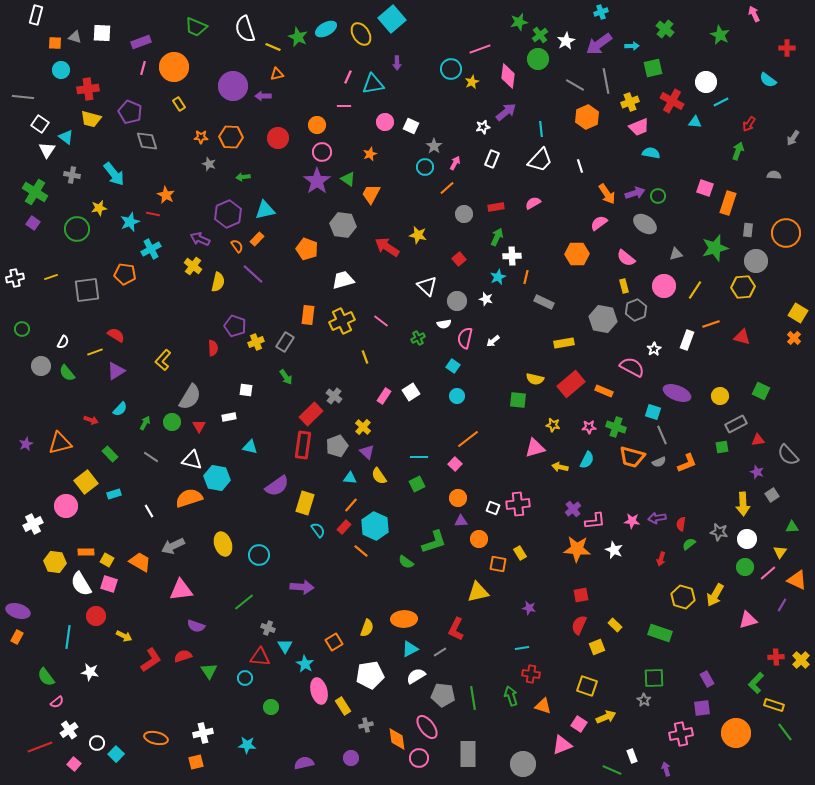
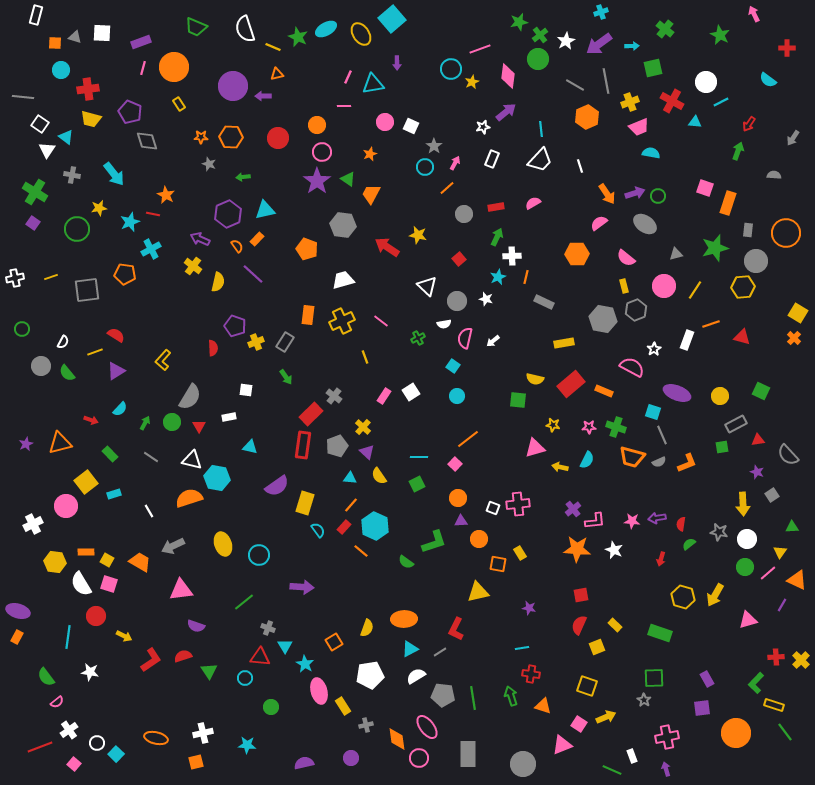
pink cross at (681, 734): moved 14 px left, 3 px down
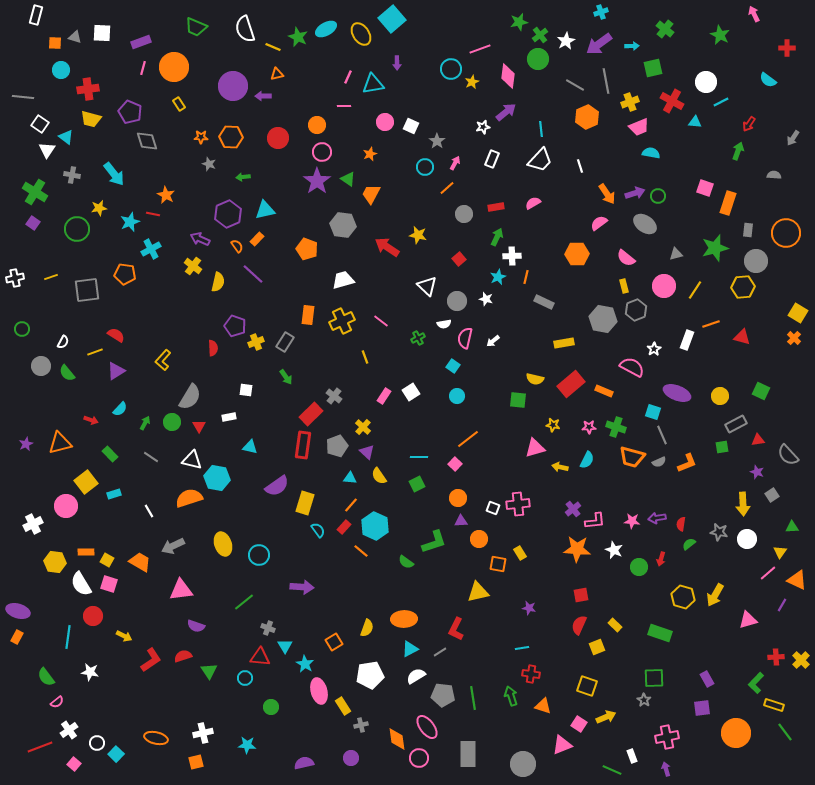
gray star at (434, 146): moved 3 px right, 5 px up
green circle at (745, 567): moved 106 px left
red circle at (96, 616): moved 3 px left
gray cross at (366, 725): moved 5 px left
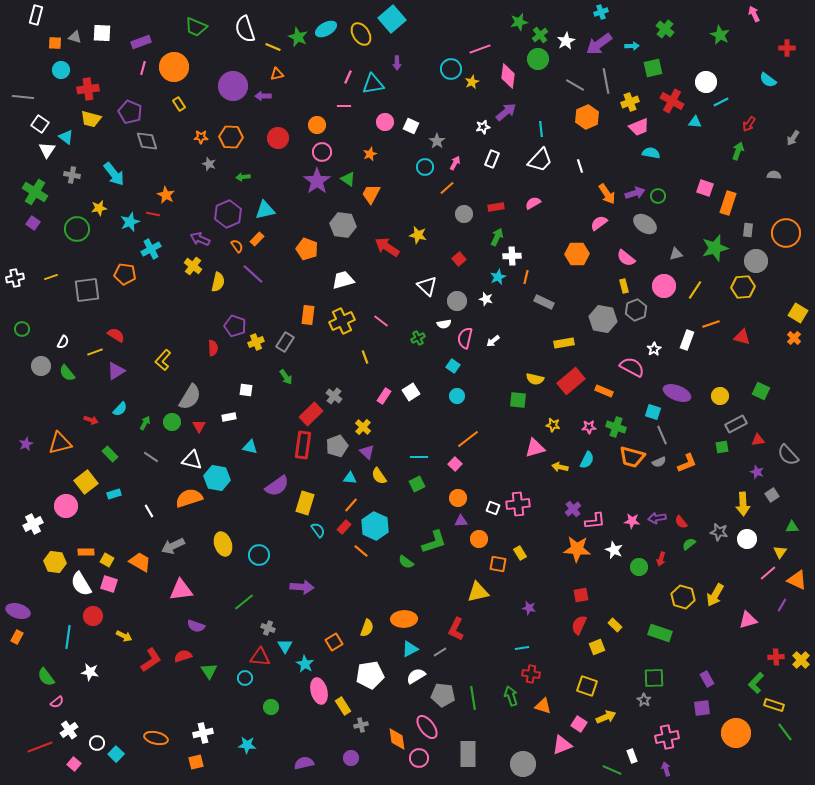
red rectangle at (571, 384): moved 3 px up
red semicircle at (681, 524): moved 2 px up; rotated 48 degrees counterclockwise
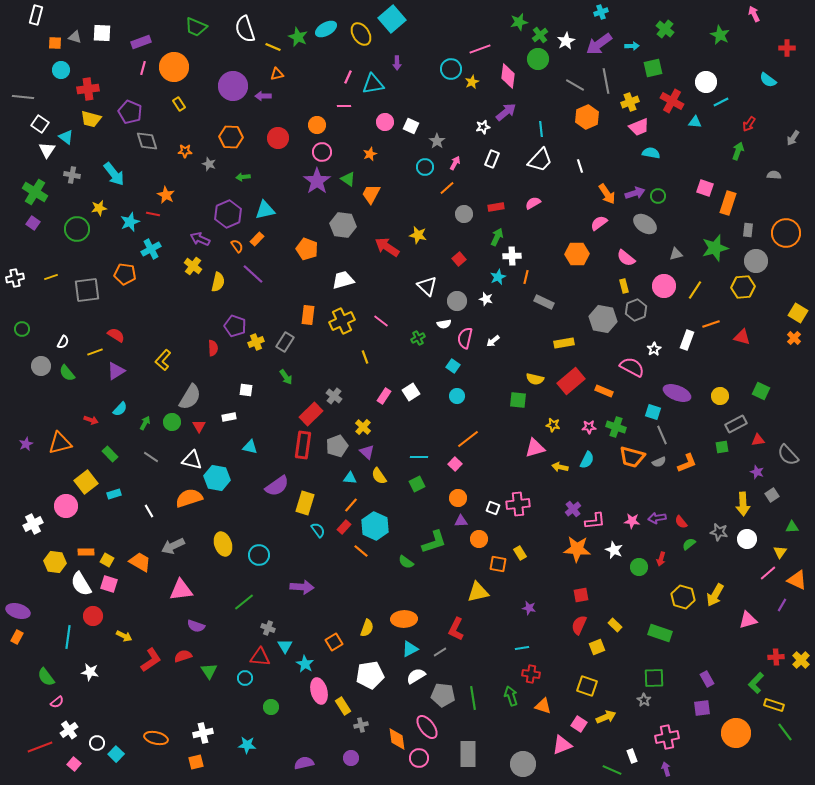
orange star at (201, 137): moved 16 px left, 14 px down
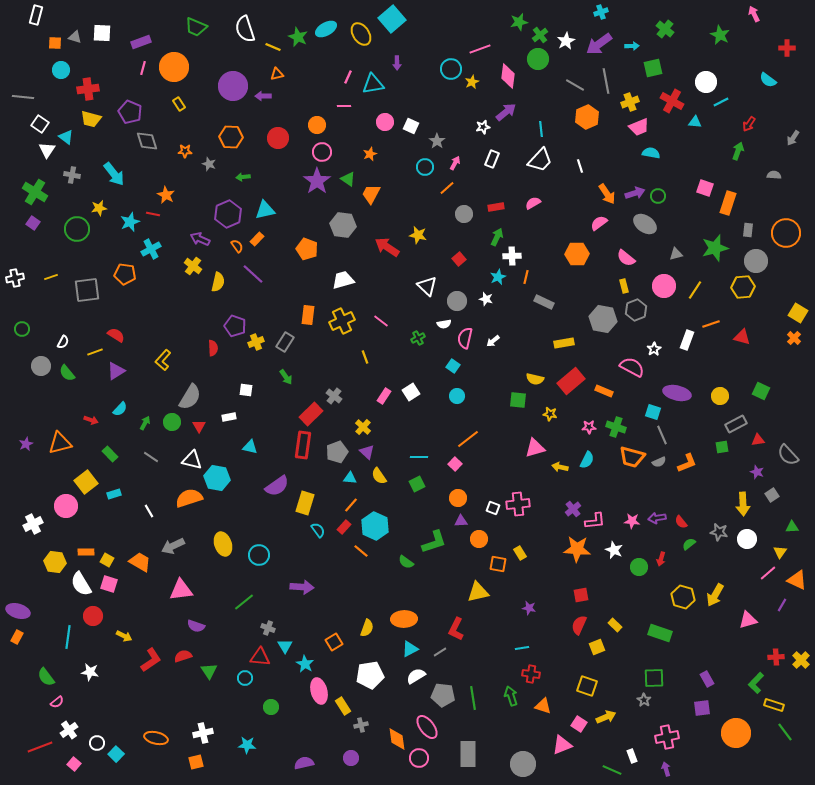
purple ellipse at (677, 393): rotated 8 degrees counterclockwise
yellow star at (553, 425): moved 3 px left, 11 px up
gray pentagon at (337, 446): moved 6 px down
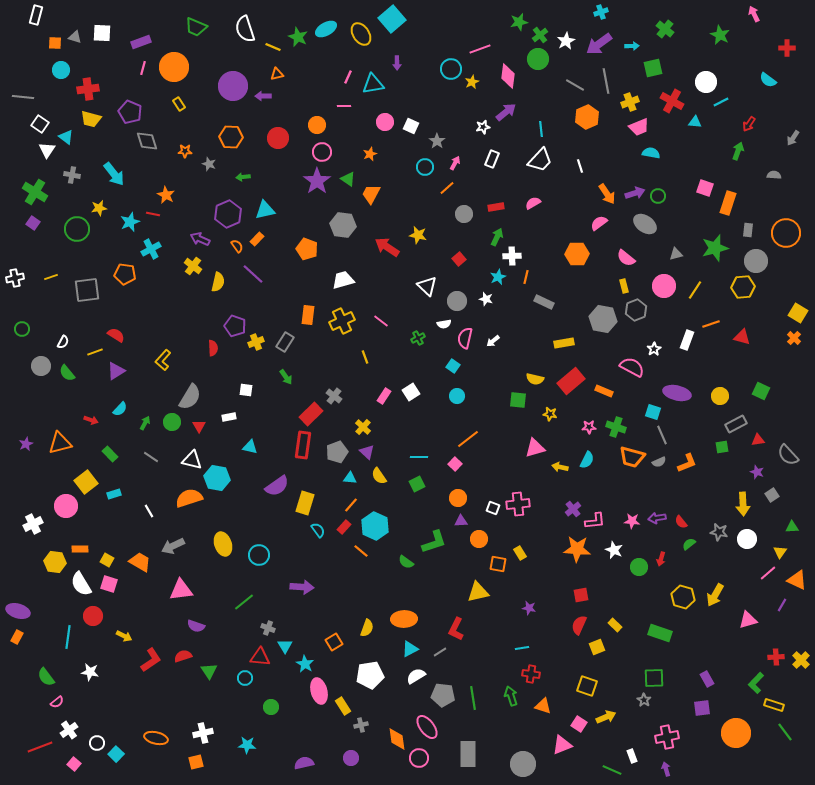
orange rectangle at (86, 552): moved 6 px left, 3 px up
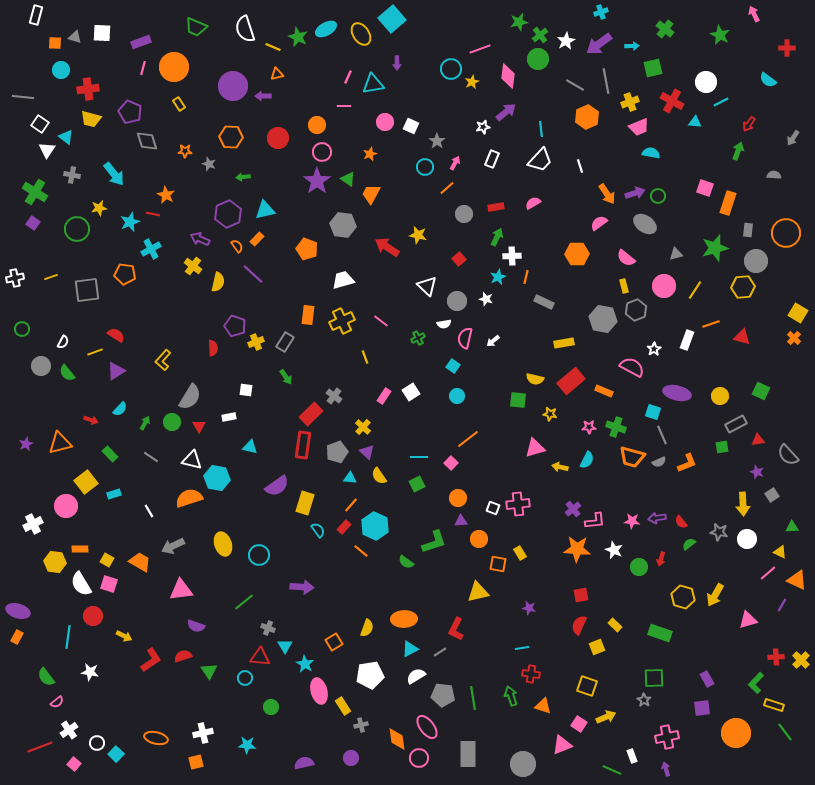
pink square at (455, 464): moved 4 px left, 1 px up
yellow triangle at (780, 552): rotated 40 degrees counterclockwise
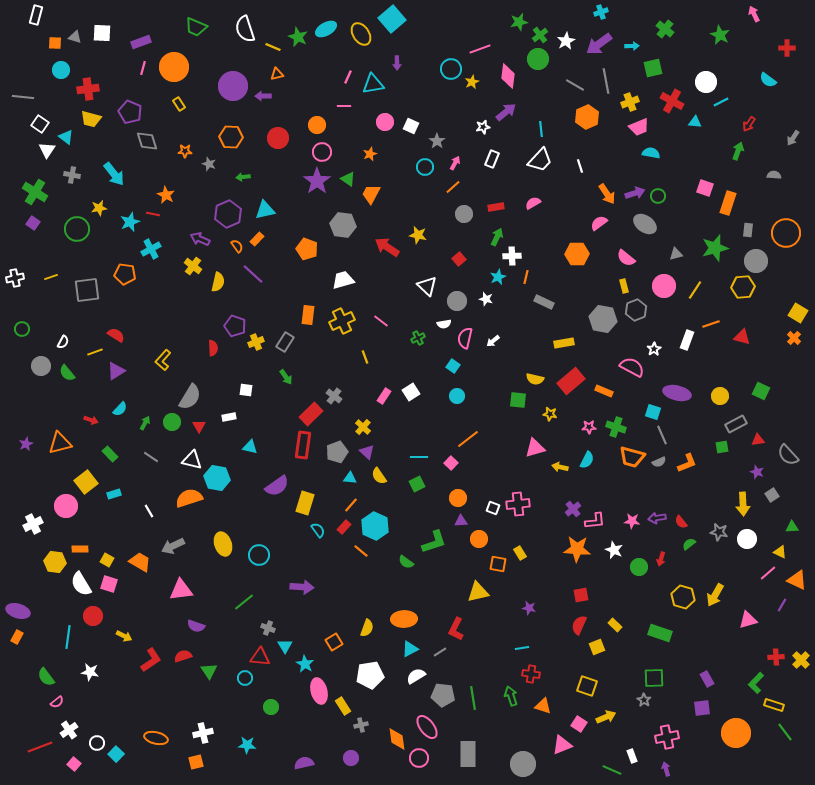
orange line at (447, 188): moved 6 px right, 1 px up
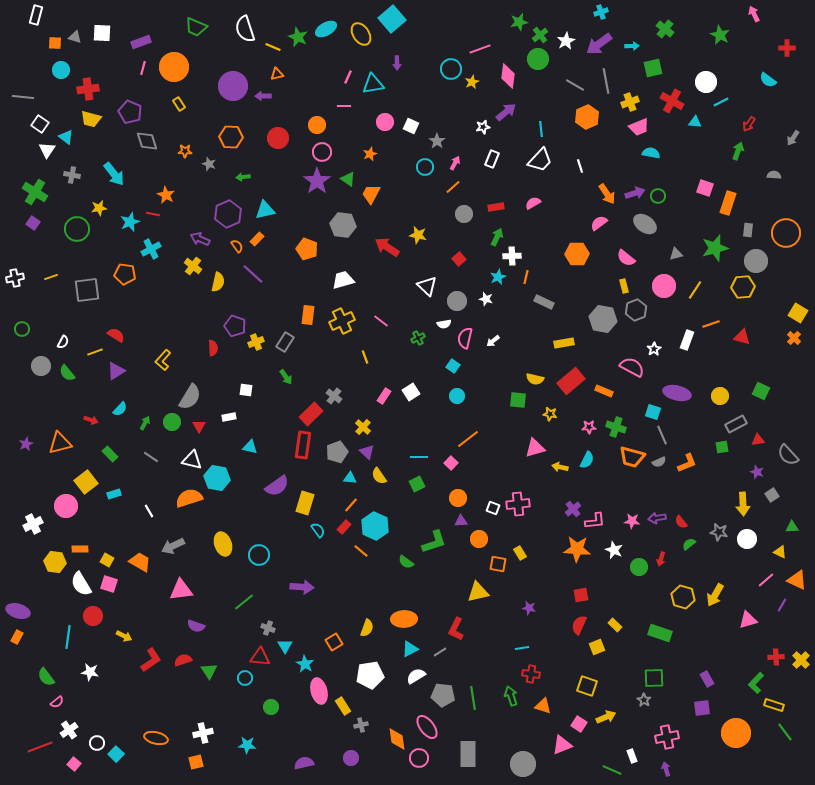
pink line at (768, 573): moved 2 px left, 7 px down
red semicircle at (183, 656): moved 4 px down
